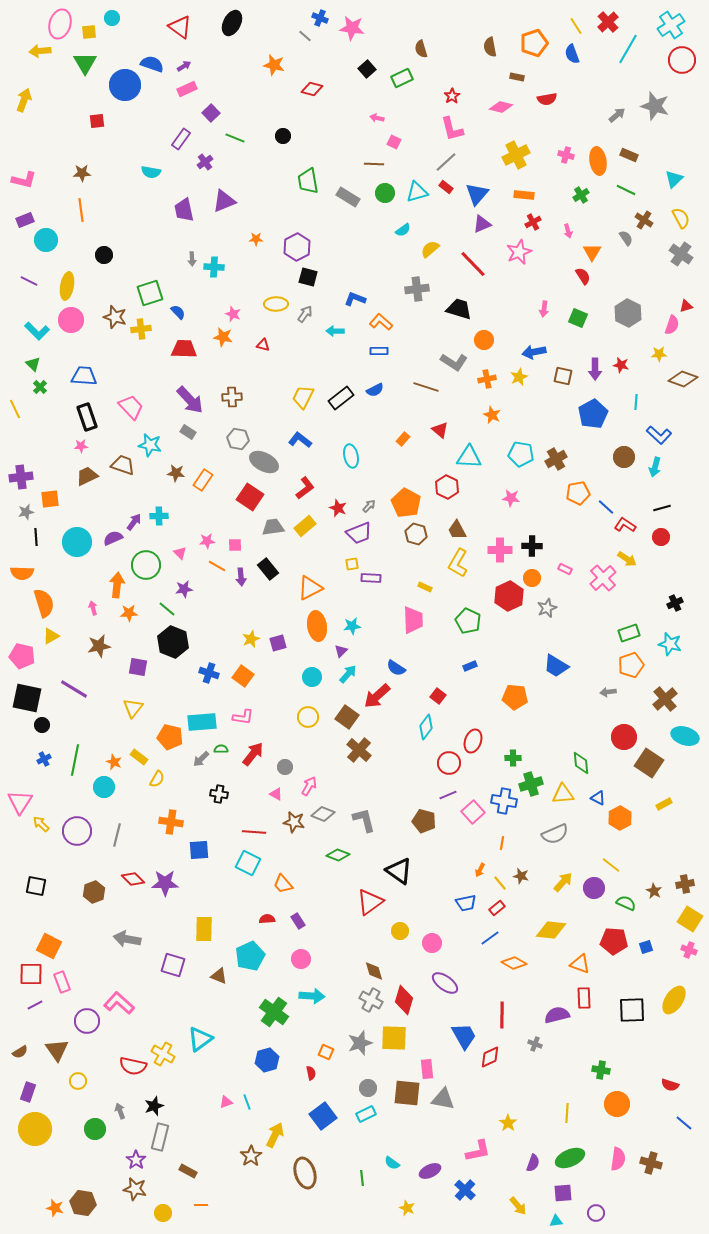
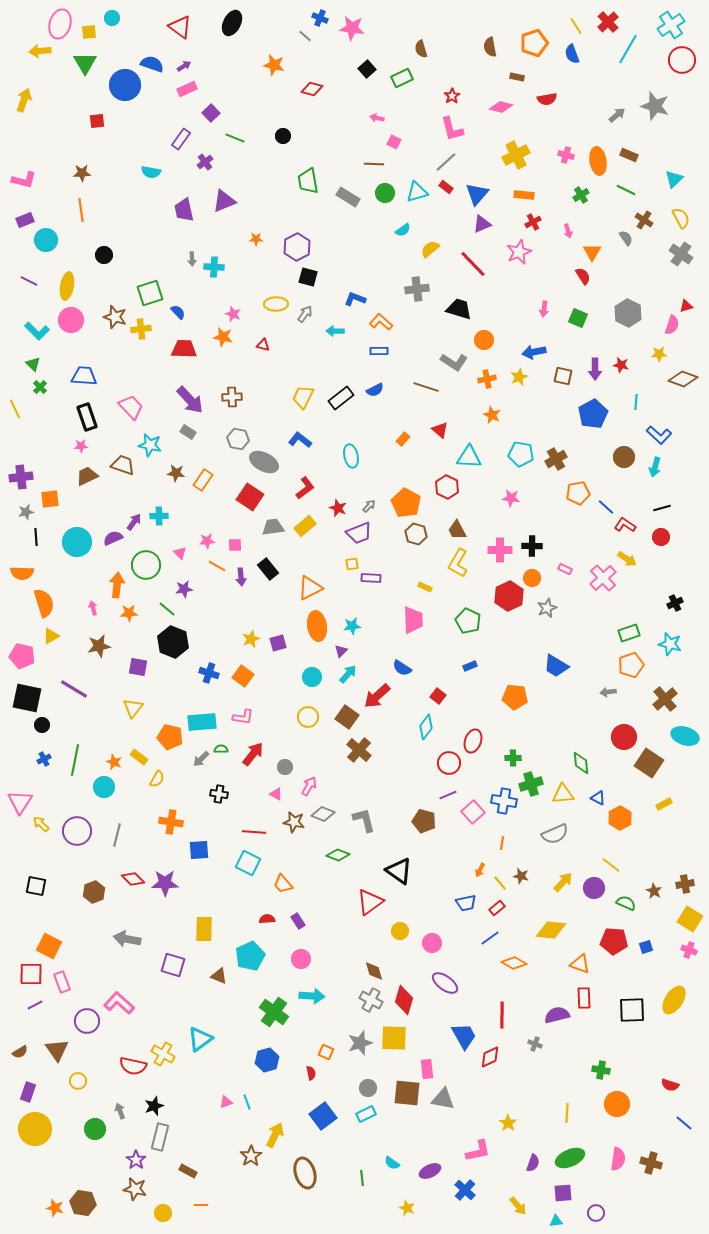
blue semicircle at (396, 668): moved 6 px right
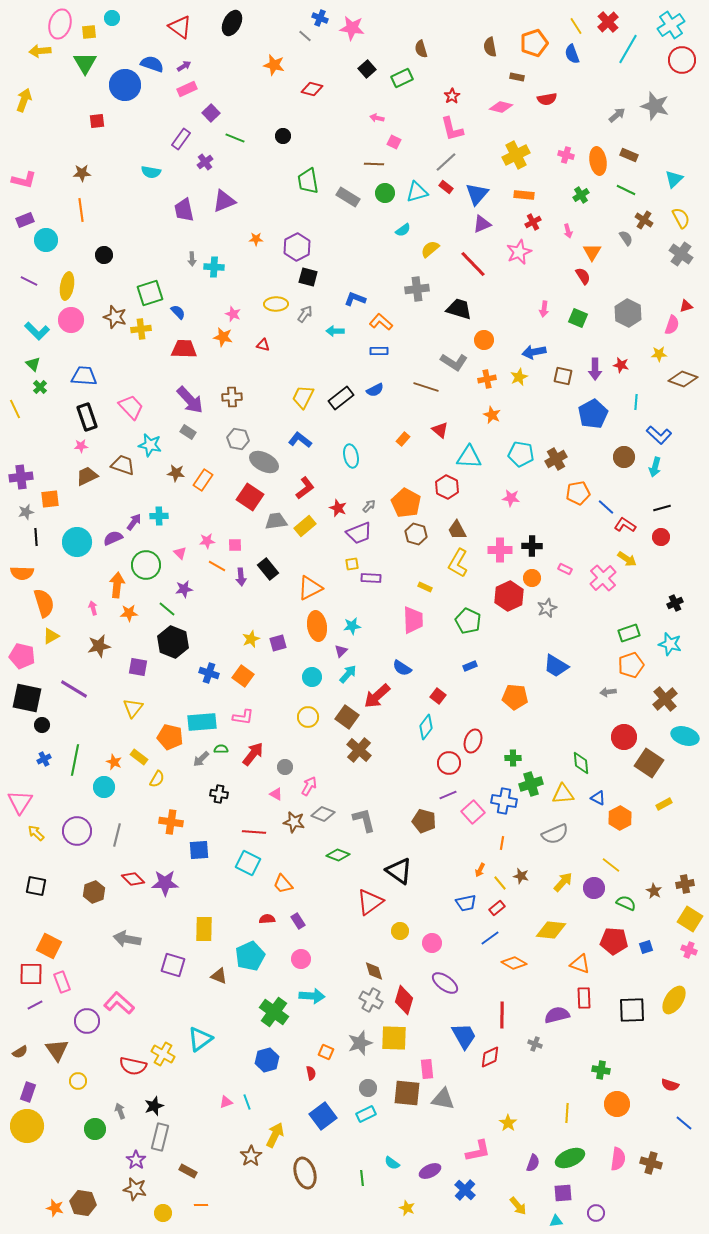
gray trapezoid at (273, 527): moved 3 px right, 6 px up
yellow arrow at (41, 824): moved 5 px left, 9 px down
yellow circle at (35, 1129): moved 8 px left, 3 px up
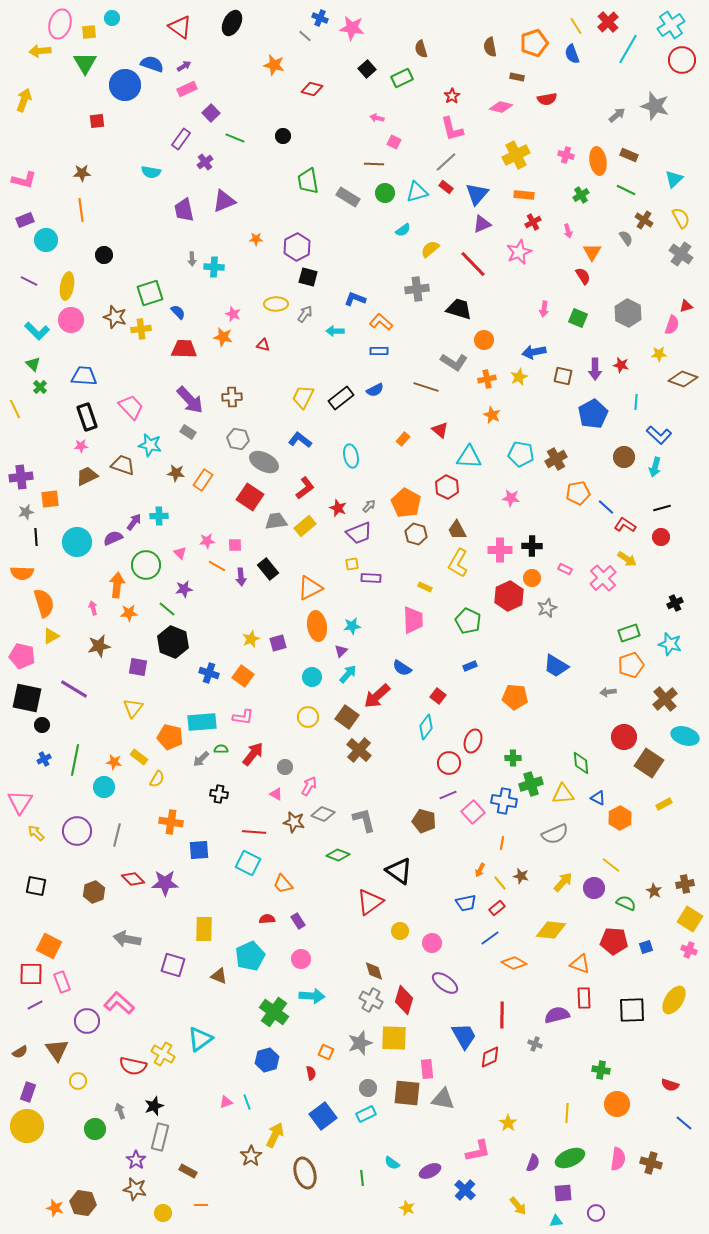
orange star at (114, 762): rotated 14 degrees counterclockwise
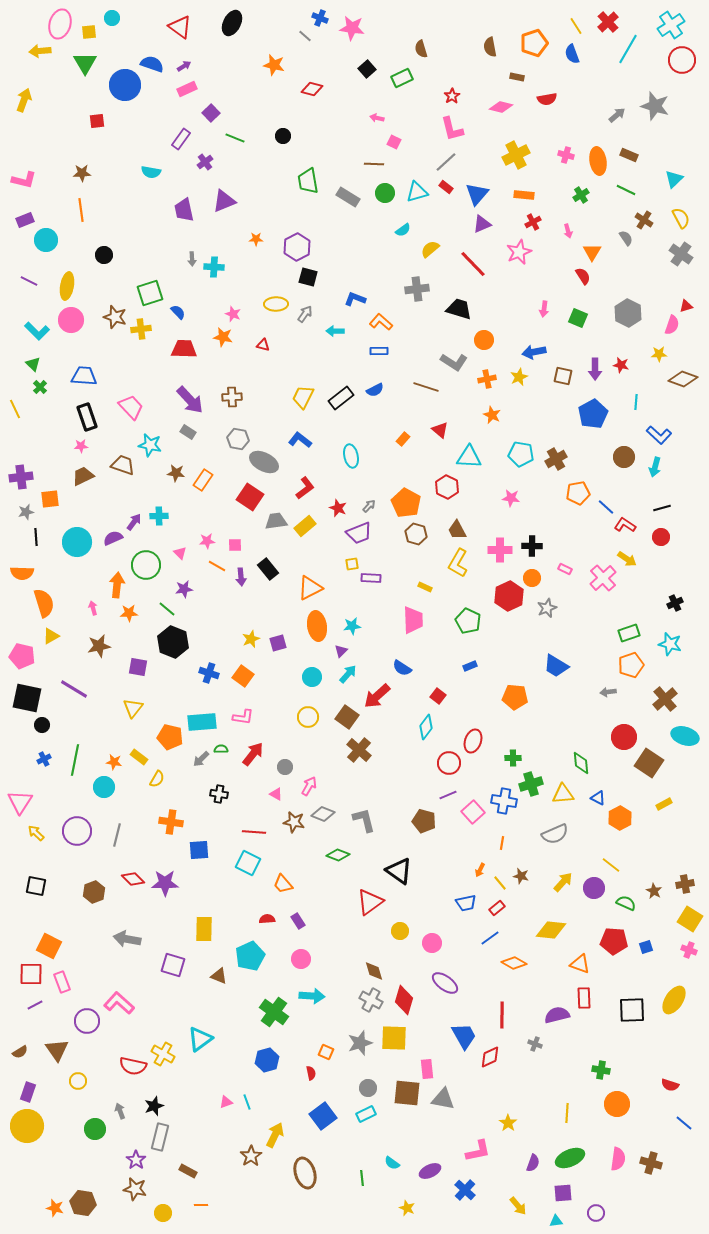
brown trapezoid at (87, 476): moved 4 px left
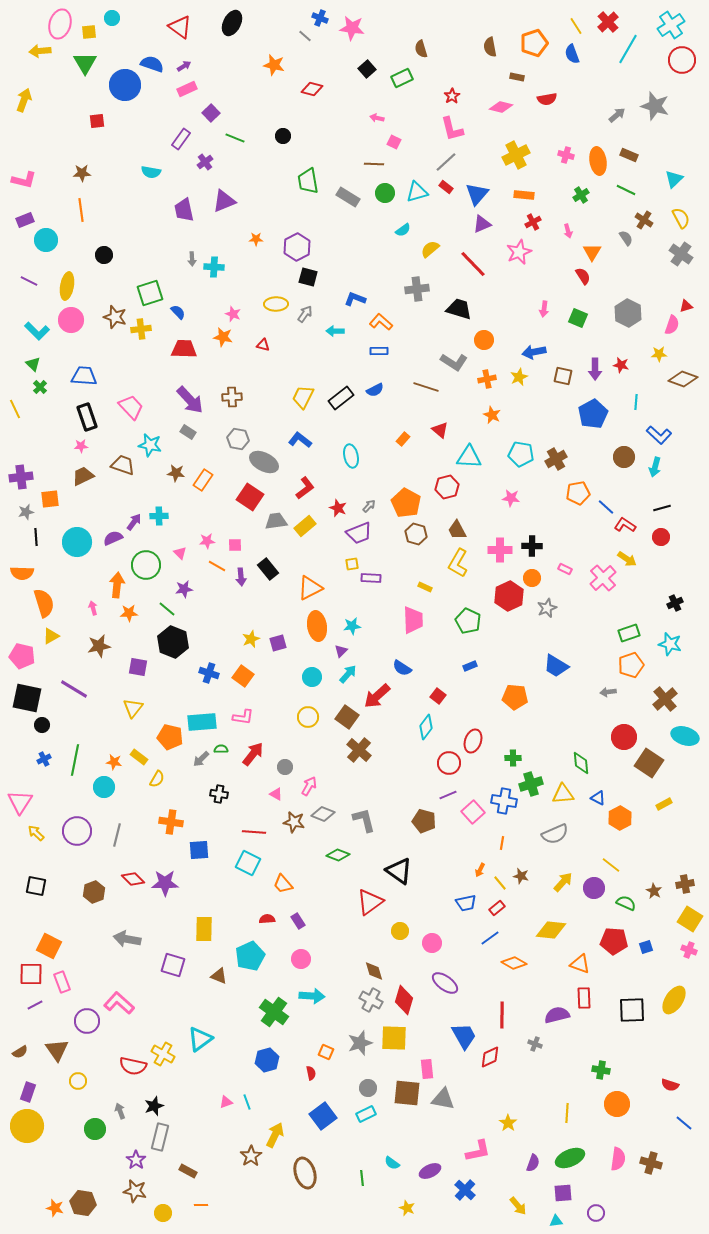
red hexagon at (447, 487): rotated 20 degrees clockwise
brown star at (135, 1189): moved 2 px down
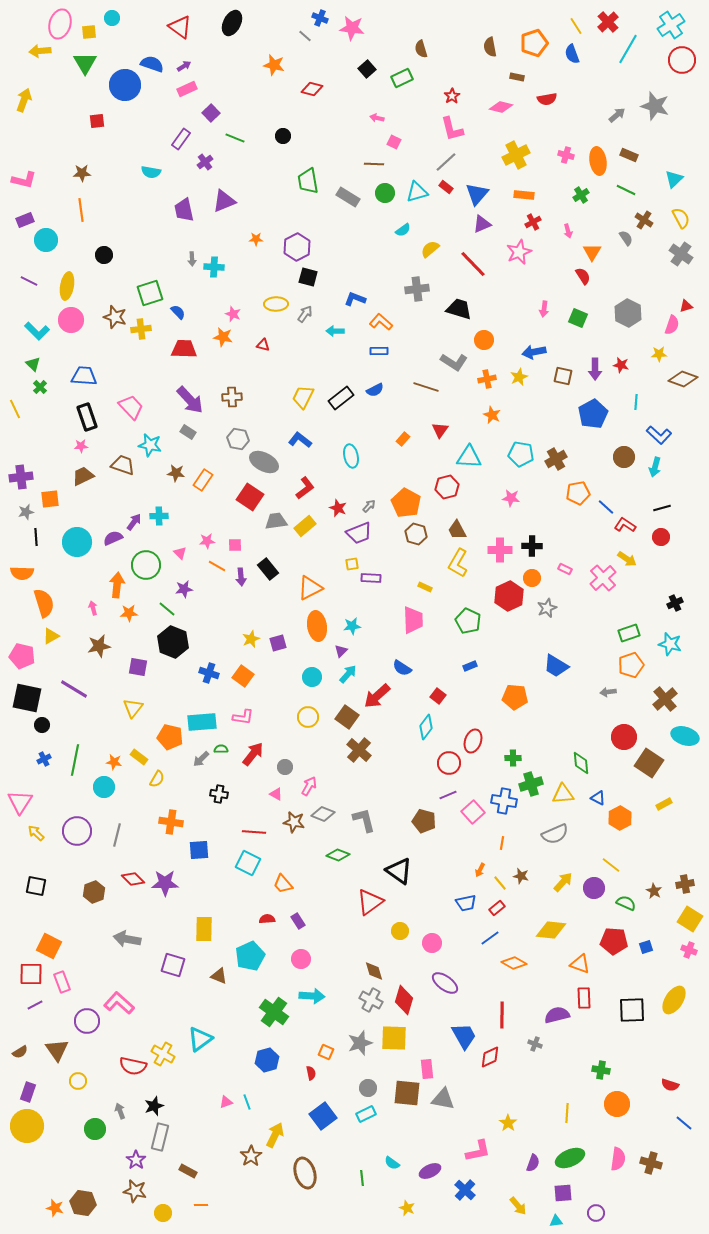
red triangle at (440, 430): rotated 24 degrees clockwise
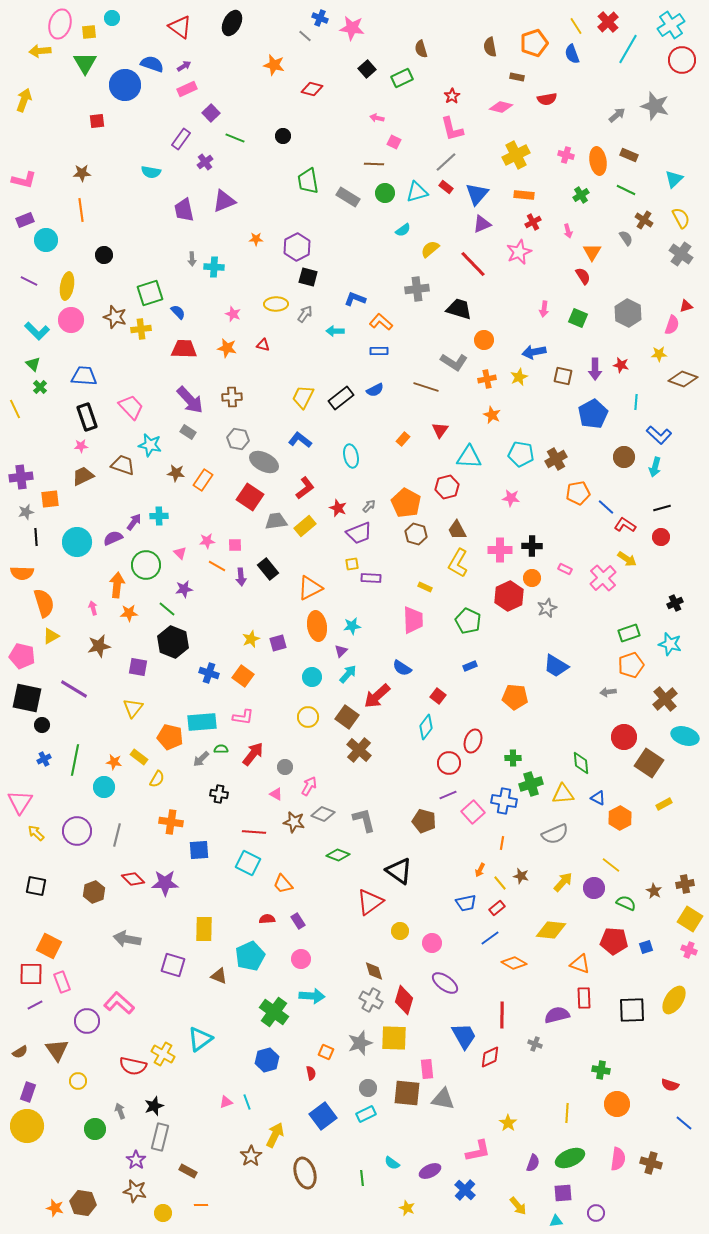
orange star at (223, 337): moved 4 px right, 11 px down
